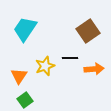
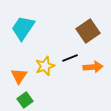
cyan trapezoid: moved 2 px left, 1 px up
black line: rotated 21 degrees counterclockwise
orange arrow: moved 1 px left, 2 px up
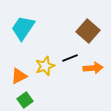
brown square: rotated 15 degrees counterclockwise
orange arrow: moved 1 px down
orange triangle: rotated 30 degrees clockwise
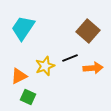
green square: moved 3 px right, 3 px up; rotated 28 degrees counterclockwise
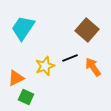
brown square: moved 1 px left, 1 px up
orange arrow: moved 1 px up; rotated 120 degrees counterclockwise
orange triangle: moved 3 px left, 2 px down
green square: moved 2 px left
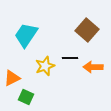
cyan trapezoid: moved 3 px right, 7 px down
black line: rotated 21 degrees clockwise
orange arrow: rotated 54 degrees counterclockwise
orange triangle: moved 4 px left
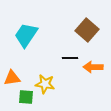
yellow star: moved 18 px down; rotated 30 degrees clockwise
orange triangle: rotated 18 degrees clockwise
green square: rotated 21 degrees counterclockwise
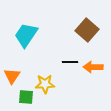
black line: moved 4 px down
orange triangle: moved 2 px up; rotated 48 degrees counterclockwise
yellow star: rotated 12 degrees counterclockwise
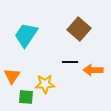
brown square: moved 8 px left, 1 px up
orange arrow: moved 3 px down
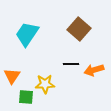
cyan trapezoid: moved 1 px right, 1 px up
black line: moved 1 px right, 2 px down
orange arrow: moved 1 px right; rotated 18 degrees counterclockwise
